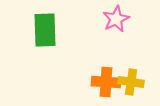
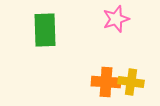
pink star: rotated 8 degrees clockwise
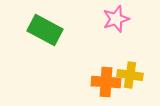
green rectangle: rotated 60 degrees counterclockwise
yellow cross: moved 1 px left, 7 px up
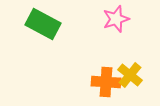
green rectangle: moved 2 px left, 6 px up
yellow cross: rotated 30 degrees clockwise
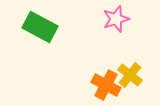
green rectangle: moved 3 px left, 3 px down
orange cross: moved 3 px down; rotated 24 degrees clockwise
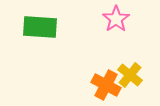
pink star: rotated 16 degrees counterclockwise
green rectangle: rotated 24 degrees counterclockwise
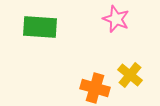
pink star: rotated 16 degrees counterclockwise
orange cross: moved 11 px left, 3 px down; rotated 12 degrees counterclockwise
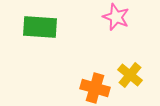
pink star: moved 2 px up
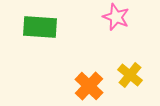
orange cross: moved 6 px left, 2 px up; rotated 28 degrees clockwise
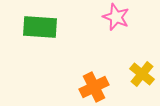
yellow cross: moved 12 px right, 1 px up
orange cross: moved 5 px right, 1 px down; rotated 20 degrees clockwise
